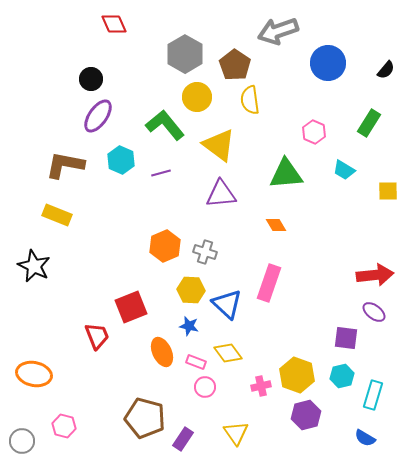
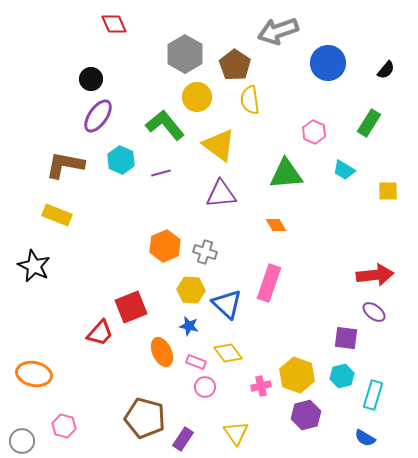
red trapezoid at (97, 336): moved 3 px right, 3 px up; rotated 64 degrees clockwise
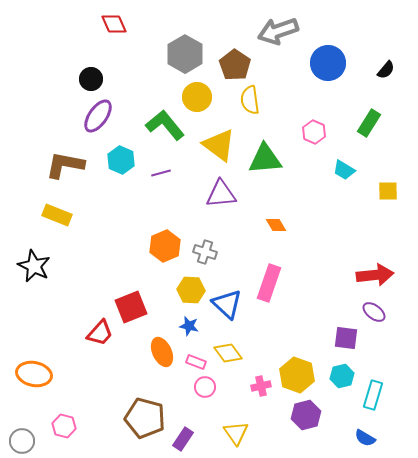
green triangle at (286, 174): moved 21 px left, 15 px up
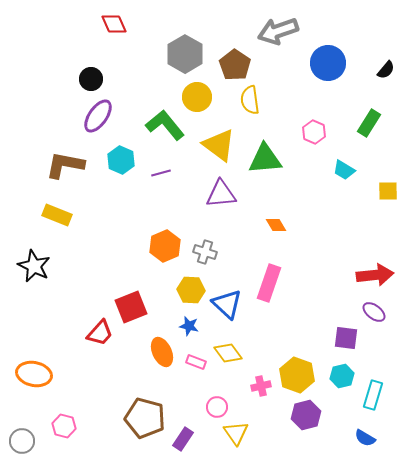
pink circle at (205, 387): moved 12 px right, 20 px down
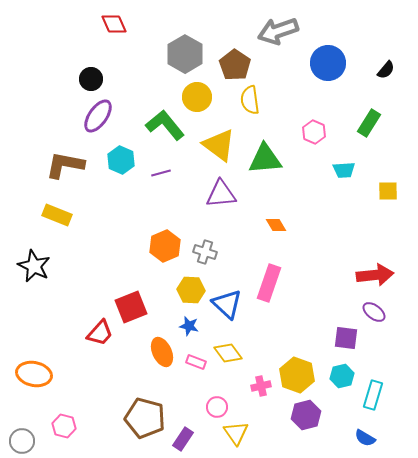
cyan trapezoid at (344, 170): rotated 35 degrees counterclockwise
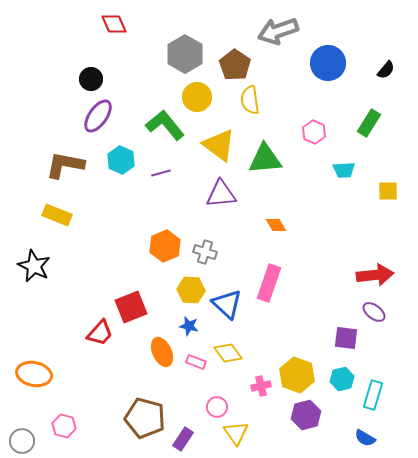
cyan hexagon at (342, 376): moved 3 px down
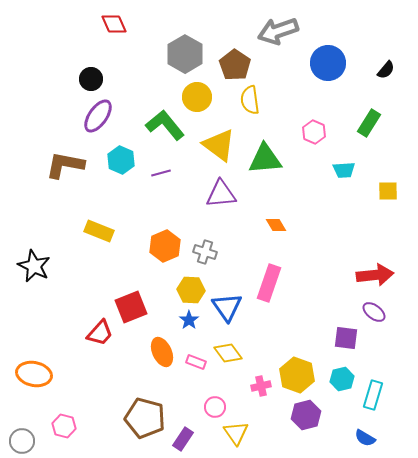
yellow rectangle at (57, 215): moved 42 px right, 16 px down
blue triangle at (227, 304): moved 3 px down; rotated 12 degrees clockwise
blue star at (189, 326): moved 6 px up; rotated 24 degrees clockwise
pink circle at (217, 407): moved 2 px left
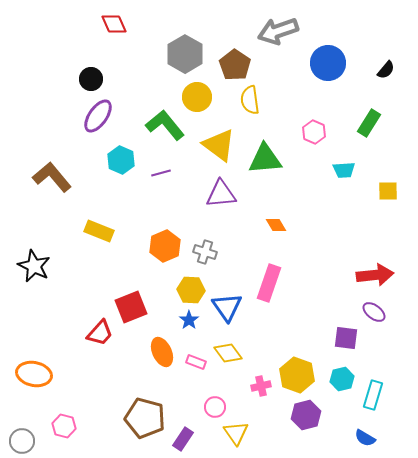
brown L-shape at (65, 165): moved 13 px left, 12 px down; rotated 39 degrees clockwise
